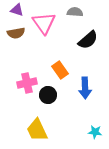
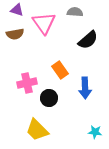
brown semicircle: moved 1 px left, 1 px down
black circle: moved 1 px right, 3 px down
yellow trapezoid: rotated 20 degrees counterclockwise
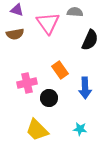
pink triangle: moved 4 px right
black semicircle: moved 2 px right; rotated 25 degrees counterclockwise
cyan star: moved 15 px left, 3 px up
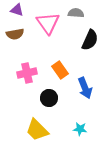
gray semicircle: moved 1 px right, 1 px down
pink cross: moved 10 px up
blue arrow: rotated 20 degrees counterclockwise
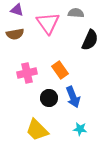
blue arrow: moved 12 px left, 9 px down
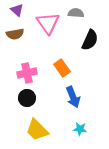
purple triangle: rotated 24 degrees clockwise
orange rectangle: moved 2 px right, 2 px up
black circle: moved 22 px left
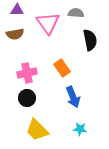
purple triangle: rotated 40 degrees counterclockwise
black semicircle: rotated 35 degrees counterclockwise
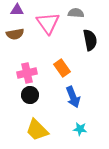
black circle: moved 3 px right, 3 px up
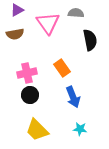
purple triangle: rotated 32 degrees counterclockwise
